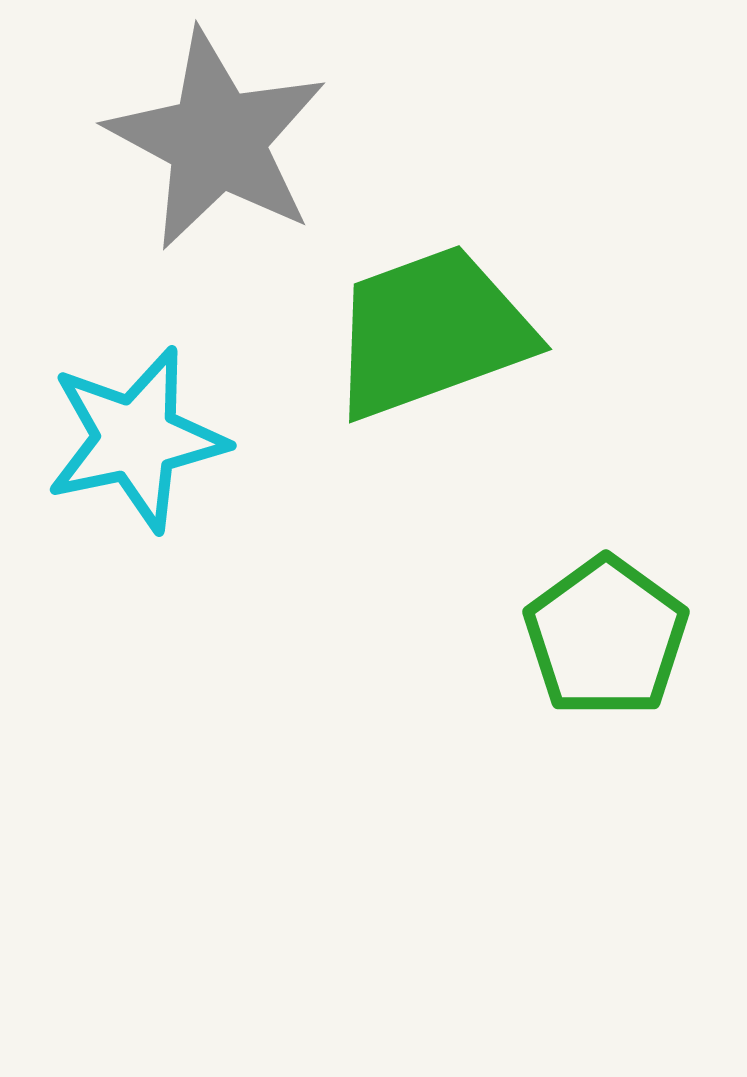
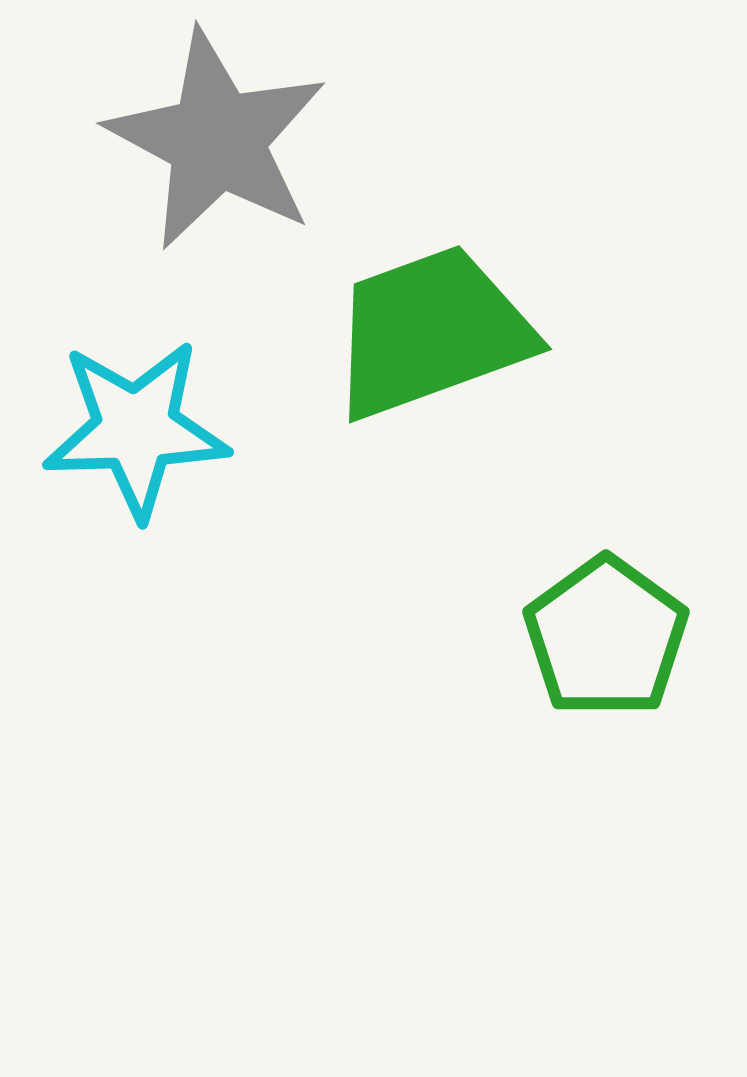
cyan star: moved 10 px up; rotated 10 degrees clockwise
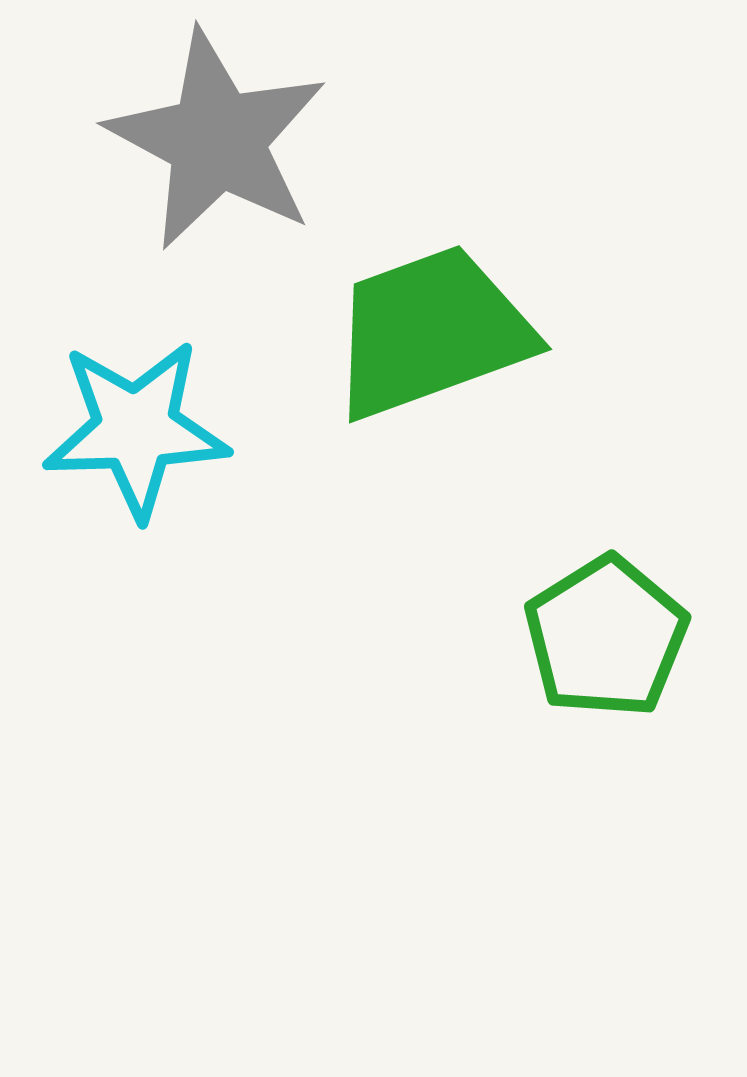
green pentagon: rotated 4 degrees clockwise
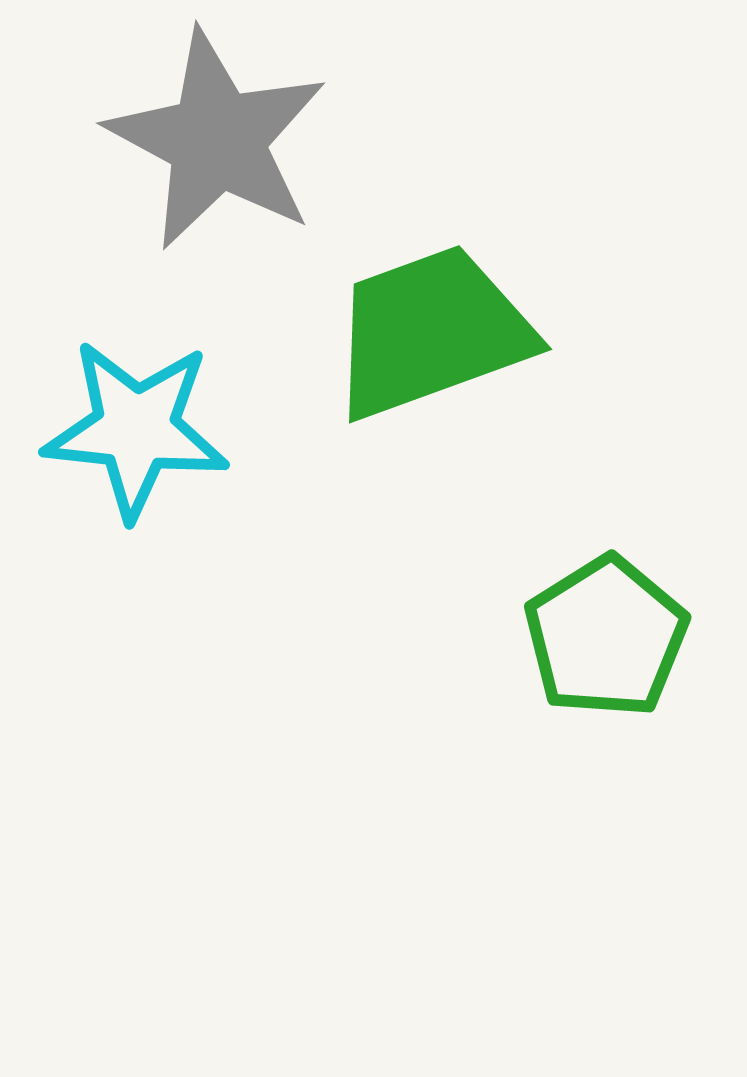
cyan star: rotated 8 degrees clockwise
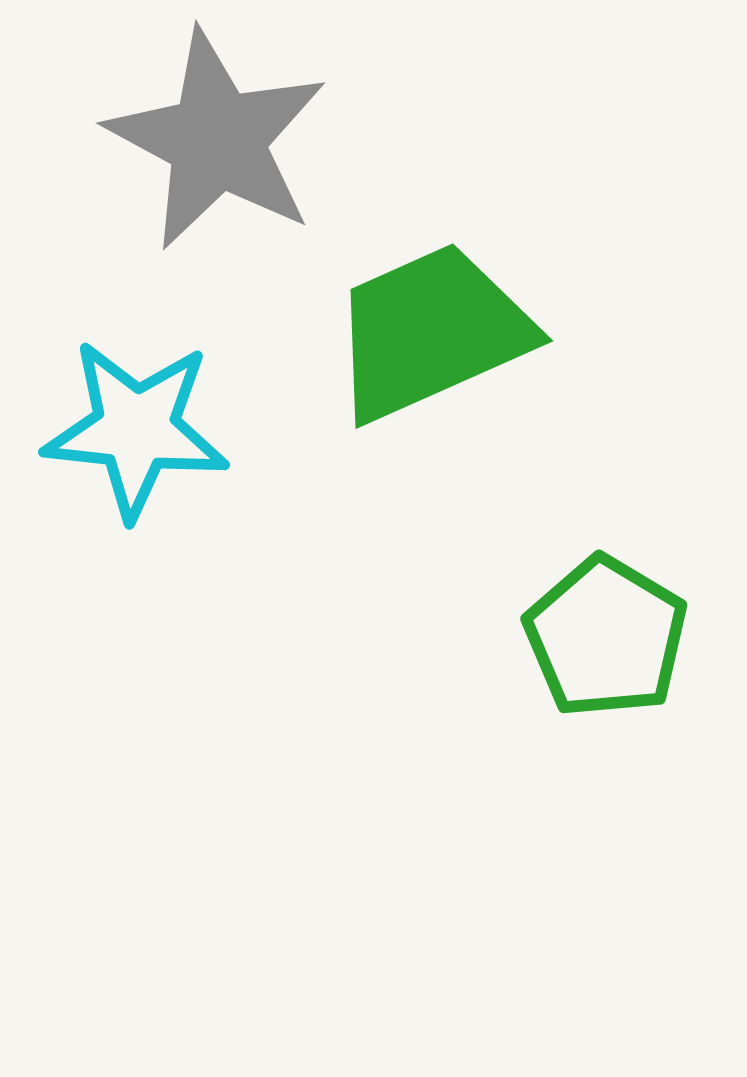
green trapezoid: rotated 4 degrees counterclockwise
green pentagon: rotated 9 degrees counterclockwise
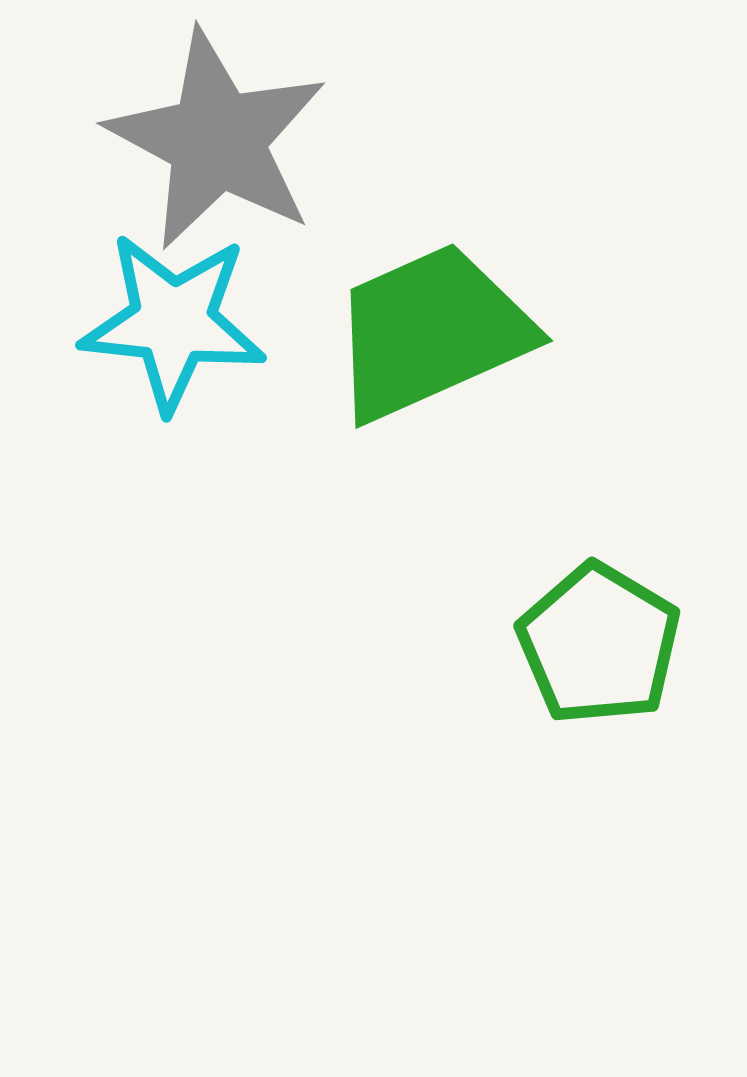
cyan star: moved 37 px right, 107 px up
green pentagon: moved 7 px left, 7 px down
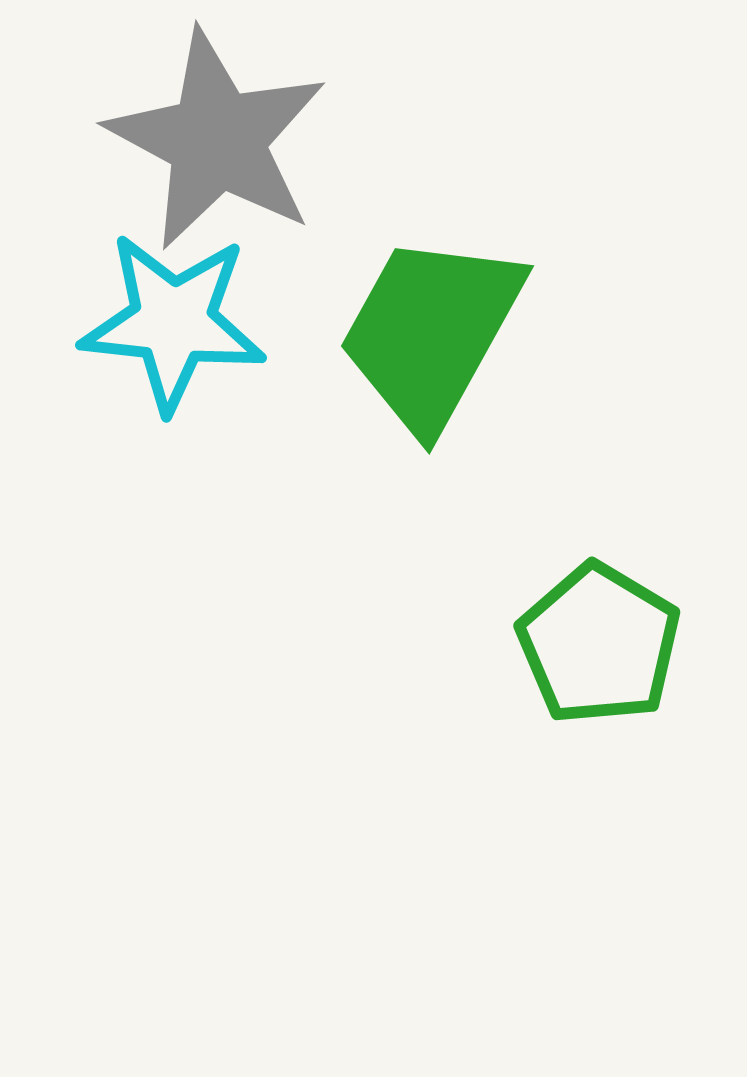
green trapezoid: rotated 37 degrees counterclockwise
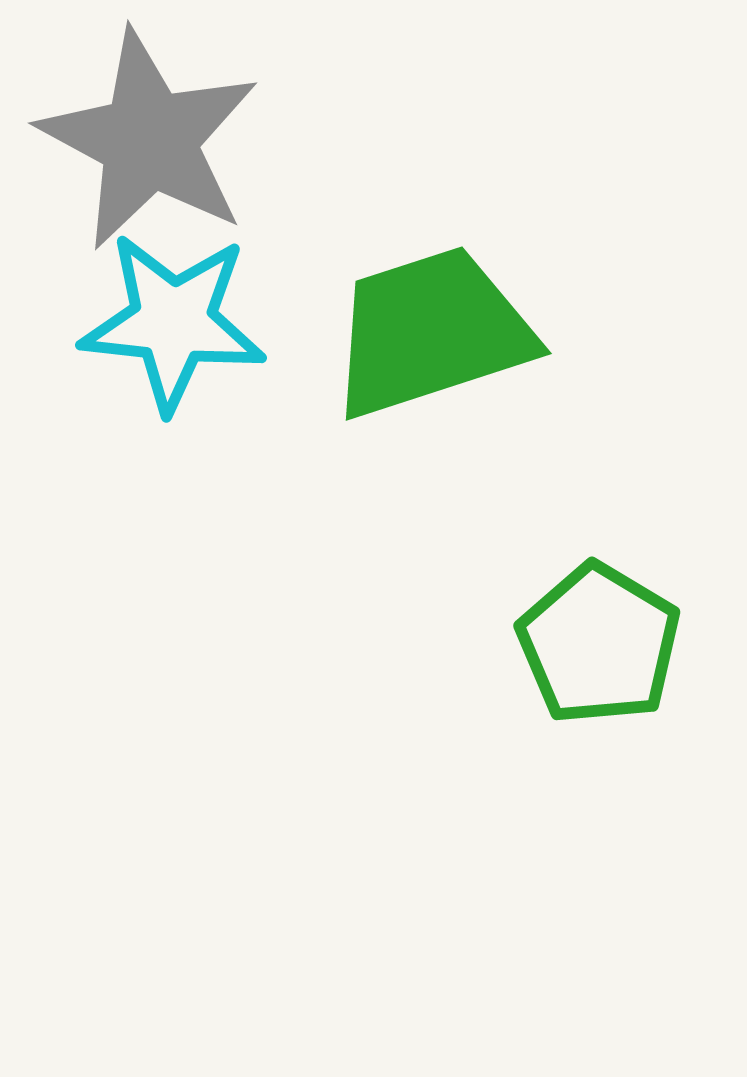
gray star: moved 68 px left
green trapezoid: rotated 43 degrees clockwise
